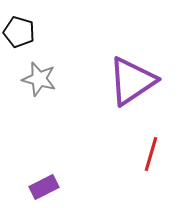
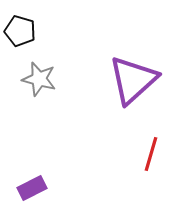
black pentagon: moved 1 px right, 1 px up
purple triangle: moved 1 px right, 1 px up; rotated 8 degrees counterclockwise
purple rectangle: moved 12 px left, 1 px down
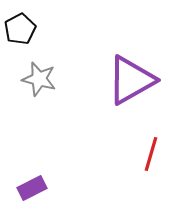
black pentagon: moved 2 px up; rotated 28 degrees clockwise
purple triangle: moved 2 px left; rotated 12 degrees clockwise
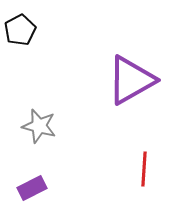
black pentagon: moved 1 px down
gray star: moved 47 px down
red line: moved 7 px left, 15 px down; rotated 12 degrees counterclockwise
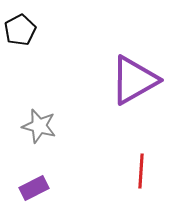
purple triangle: moved 3 px right
red line: moved 3 px left, 2 px down
purple rectangle: moved 2 px right
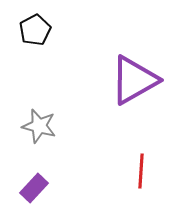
black pentagon: moved 15 px right
purple rectangle: rotated 20 degrees counterclockwise
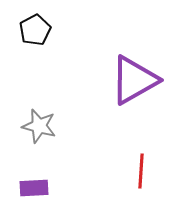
purple rectangle: rotated 44 degrees clockwise
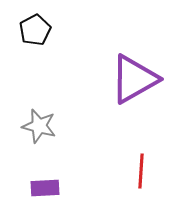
purple triangle: moved 1 px up
purple rectangle: moved 11 px right
